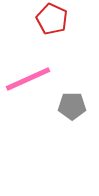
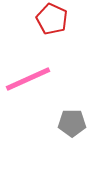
gray pentagon: moved 17 px down
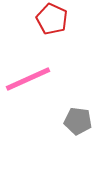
gray pentagon: moved 6 px right, 2 px up; rotated 8 degrees clockwise
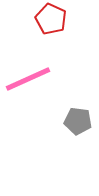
red pentagon: moved 1 px left
